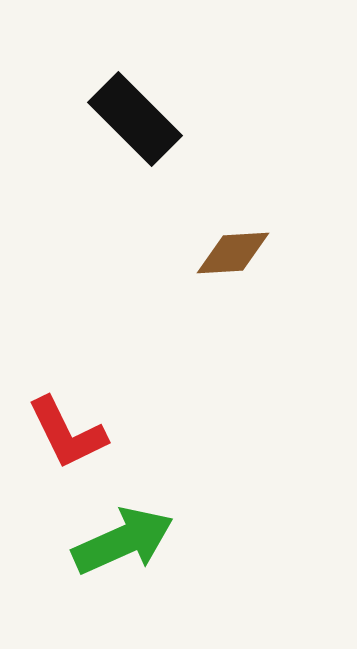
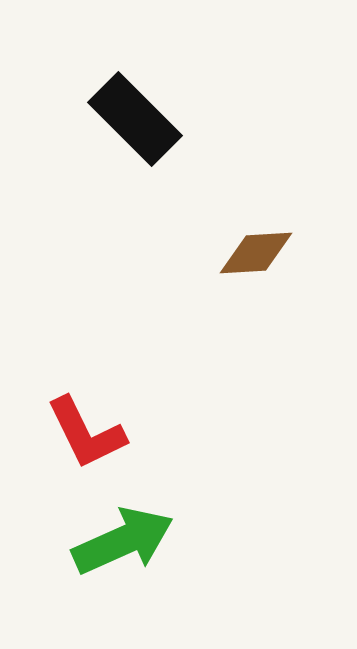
brown diamond: moved 23 px right
red L-shape: moved 19 px right
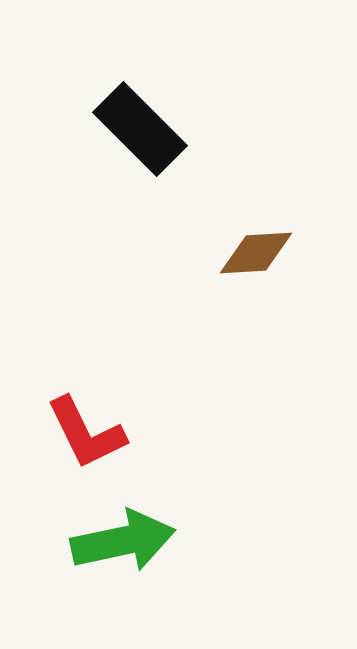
black rectangle: moved 5 px right, 10 px down
green arrow: rotated 12 degrees clockwise
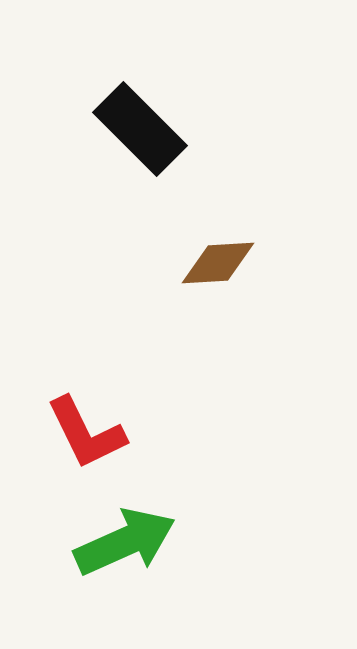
brown diamond: moved 38 px left, 10 px down
green arrow: moved 2 px right, 1 px down; rotated 12 degrees counterclockwise
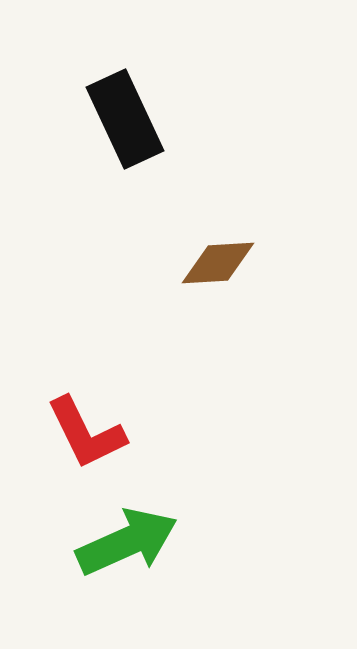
black rectangle: moved 15 px left, 10 px up; rotated 20 degrees clockwise
green arrow: moved 2 px right
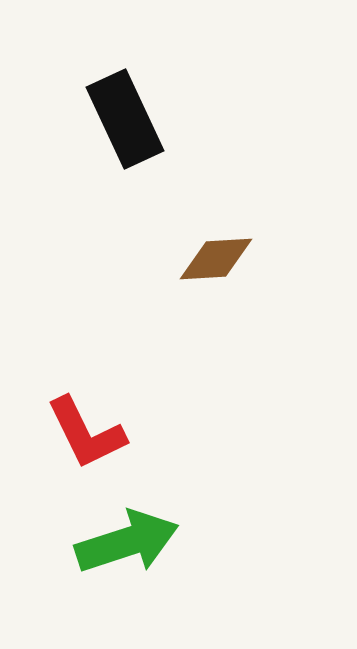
brown diamond: moved 2 px left, 4 px up
green arrow: rotated 6 degrees clockwise
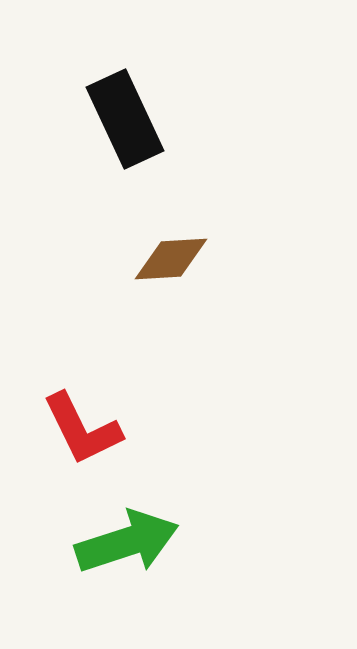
brown diamond: moved 45 px left
red L-shape: moved 4 px left, 4 px up
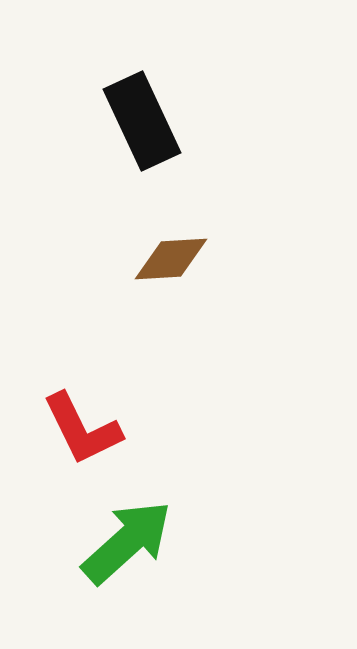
black rectangle: moved 17 px right, 2 px down
green arrow: rotated 24 degrees counterclockwise
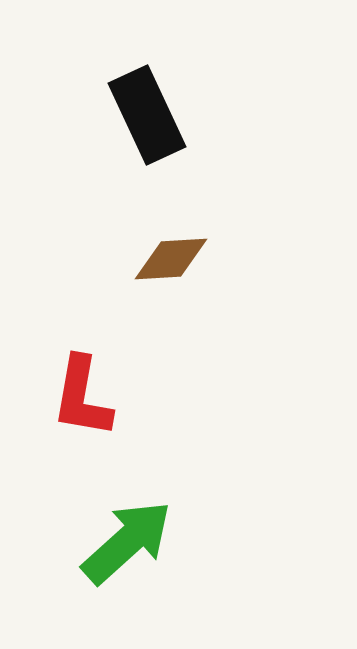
black rectangle: moved 5 px right, 6 px up
red L-shape: moved 32 px up; rotated 36 degrees clockwise
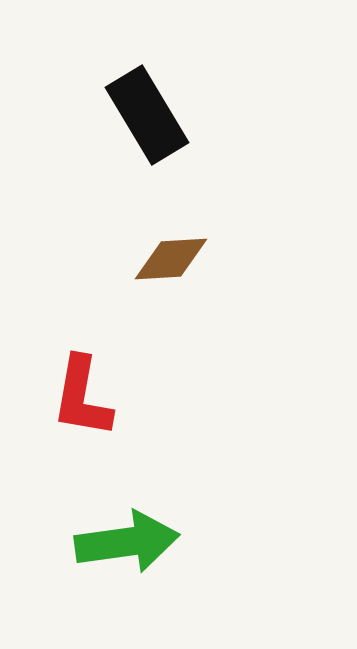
black rectangle: rotated 6 degrees counterclockwise
green arrow: rotated 34 degrees clockwise
